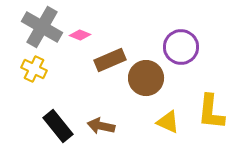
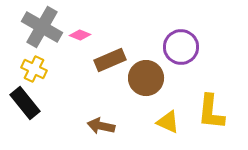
black rectangle: moved 33 px left, 23 px up
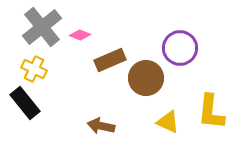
gray cross: rotated 21 degrees clockwise
purple circle: moved 1 px left, 1 px down
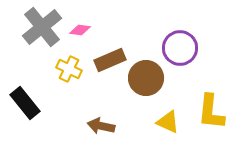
pink diamond: moved 5 px up; rotated 15 degrees counterclockwise
yellow cross: moved 35 px right
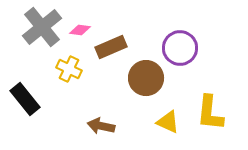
brown rectangle: moved 1 px right, 13 px up
black rectangle: moved 4 px up
yellow L-shape: moved 1 px left, 1 px down
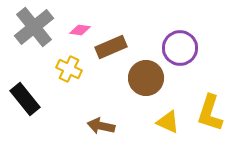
gray cross: moved 8 px left
yellow L-shape: rotated 12 degrees clockwise
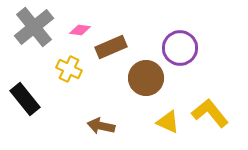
yellow L-shape: rotated 123 degrees clockwise
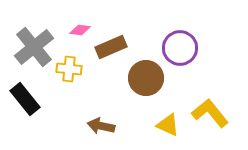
gray cross: moved 20 px down
yellow cross: rotated 20 degrees counterclockwise
yellow triangle: moved 3 px down
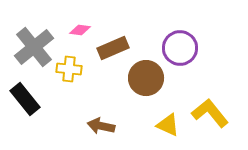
brown rectangle: moved 2 px right, 1 px down
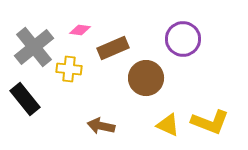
purple circle: moved 3 px right, 9 px up
yellow L-shape: moved 9 px down; rotated 150 degrees clockwise
